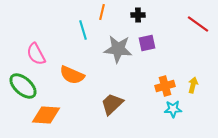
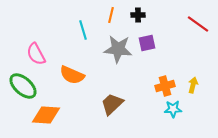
orange line: moved 9 px right, 3 px down
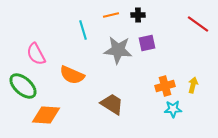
orange line: rotated 63 degrees clockwise
gray star: moved 1 px down
brown trapezoid: rotated 75 degrees clockwise
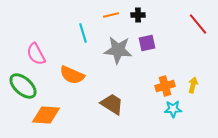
red line: rotated 15 degrees clockwise
cyan line: moved 3 px down
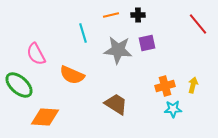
green ellipse: moved 4 px left, 1 px up
brown trapezoid: moved 4 px right
orange diamond: moved 1 px left, 2 px down
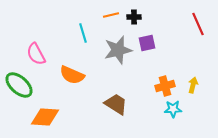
black cross: moved 4 px left, 2 px down
red line: rotated 15 degrees clockwise
gray star: rotated 20 degrees counterclockwise
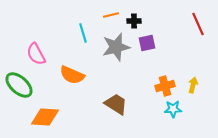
black cross: moved 4 px down
gray star: moved 2 px left, 3 px up
